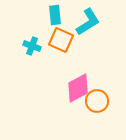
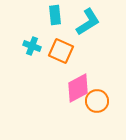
orange square: moved 11 px down
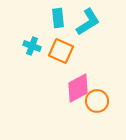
cyan rectangle: moved 3 px right, 3 px down
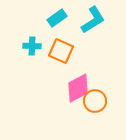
cyan rectangle: moved 1 px left; rotated 60 degrees clockwise
cyan L-shape: moved 5 px right, 2 px up
cyan cross: rotated 18 degrees counterclockwise
orange circle: moved 2 px left
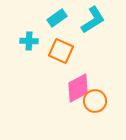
cyan cross: moved 3 px left, 5 px up
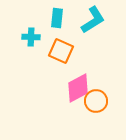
cyan rectangle: rotated 48 degrees counterclockwise
cyan cross: moved 2 px right, 4 px up
orange circle: moved 1 px right
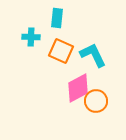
cyan L-shape: moved 35 px down; rotated 84 degrees counterclockwise
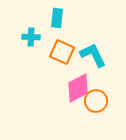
orange square: moved 1 px right, 1 px down
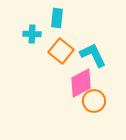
cyan cross: moved 1 px right, 3 px up
orange square: moved 1 px left, 1 px up; rotated 15 degrees clockwise
pink diamond: moved 3 px right, 5 px up
orange circle: moved 2 px left
